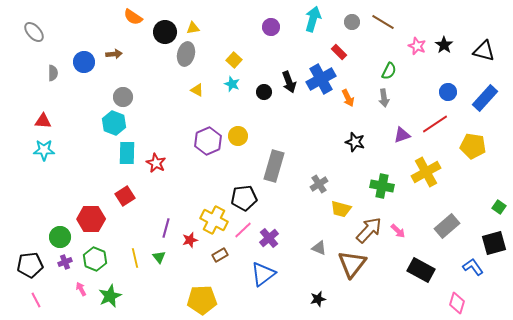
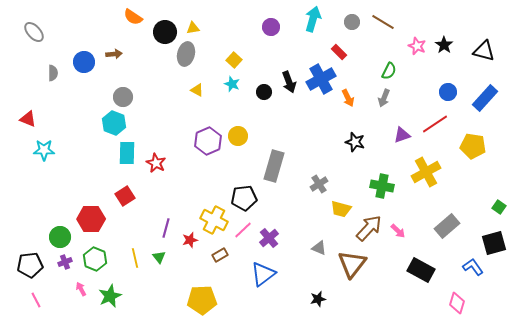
gray arrow at (384, 98): rotated 30 degrees clockwise
red triangle at (43, 121): moved 15 px left, 2 px up; rotated 18 degrees clockwise
brown arrow at (369, 230): moved 2 px up
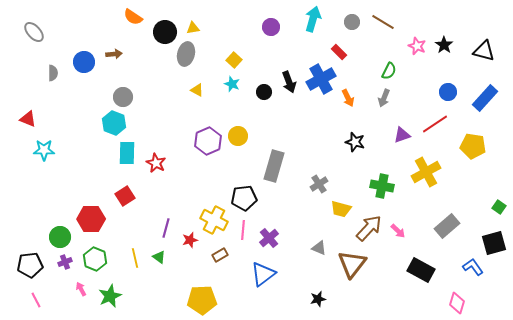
pink line at (243, 230): rotated 42 degrees counterclockwise
green triangle at (159, 257): rotated 16 degrees counterclockwise
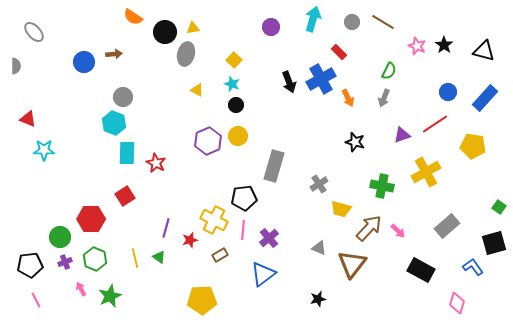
gray semicircle at (53, 73): moved 37 px left, 7 px up
black circle at (264, 92): moved 28 px left, 13 px down
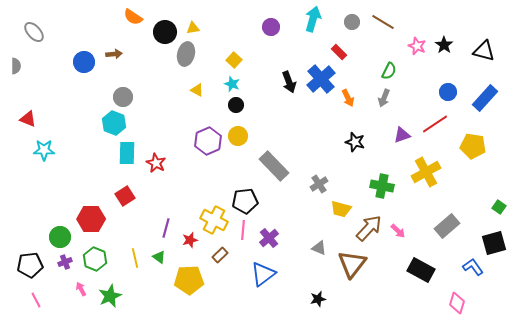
blue cross at (321, 79): rotated 12 degrees counterclockwise
gray rectangle at (274, 166): rotated 60 degrees counterclockwise
black pentagon at (244, 198): moved 1 px right, 3 px down
brown rectangle at (220, 255): rotated 14 degrees counterclockwise
yellow pentagon at (202, 300): moved 13 px left, 20 px up
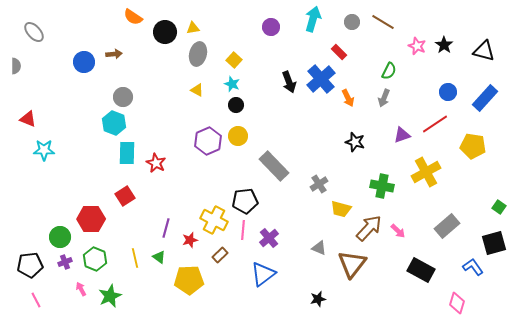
gray ellipse at (186, 54): moved 12 px right
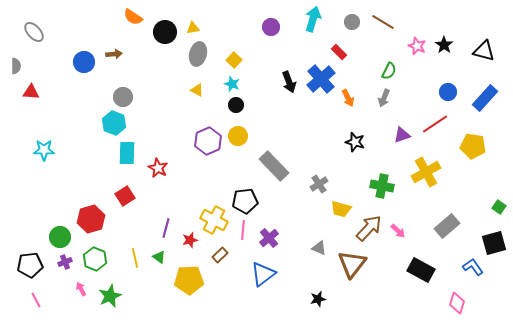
red triangle at (28, 119): moved 3 px right, 27 px up; rotated 18 degrees counterclockwise
red star at (156, 163): moved 2 px right, 5 px down
red hexagon at (91, 219): rotated 16 degrees counterclockwise
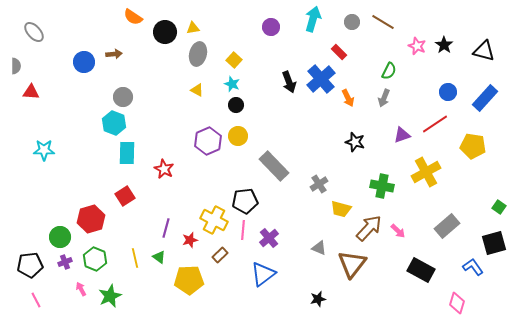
red star at (158, 168): moved 6 px right, 1 px down
